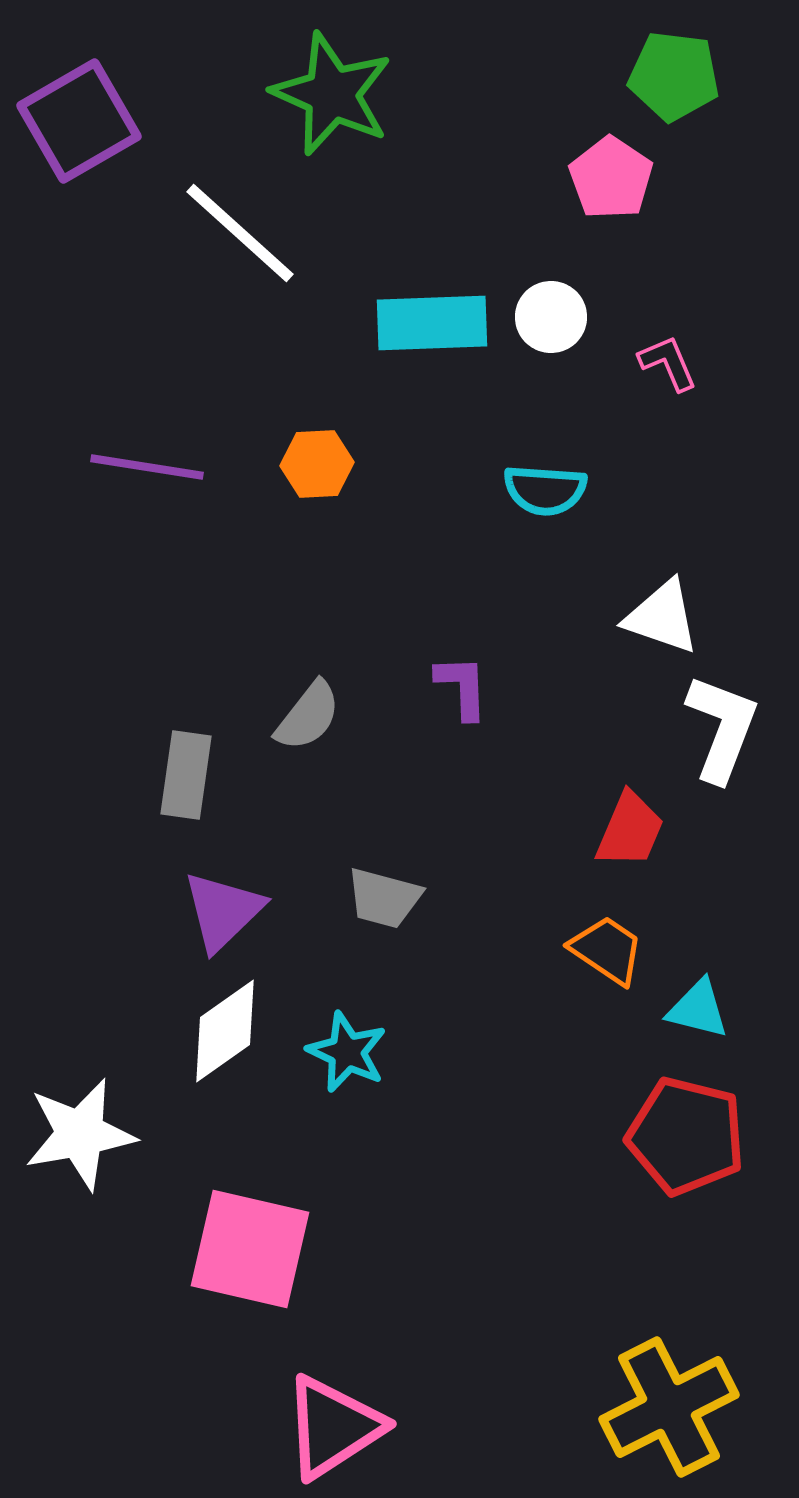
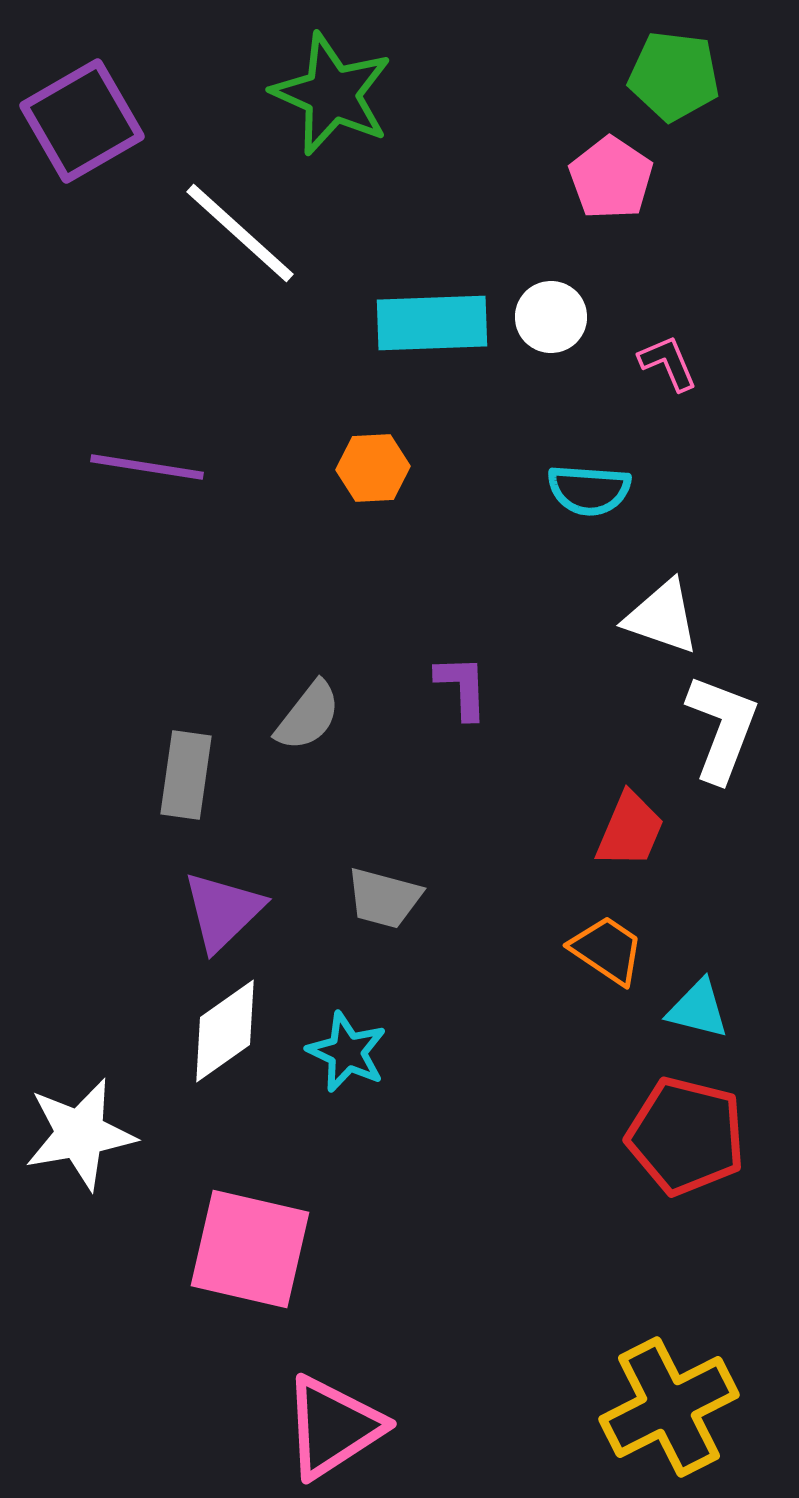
purple square: moved 3 px right
orange hexagon: moved 56 px right, 4 px down
cyan semicircle: moved 44 px right
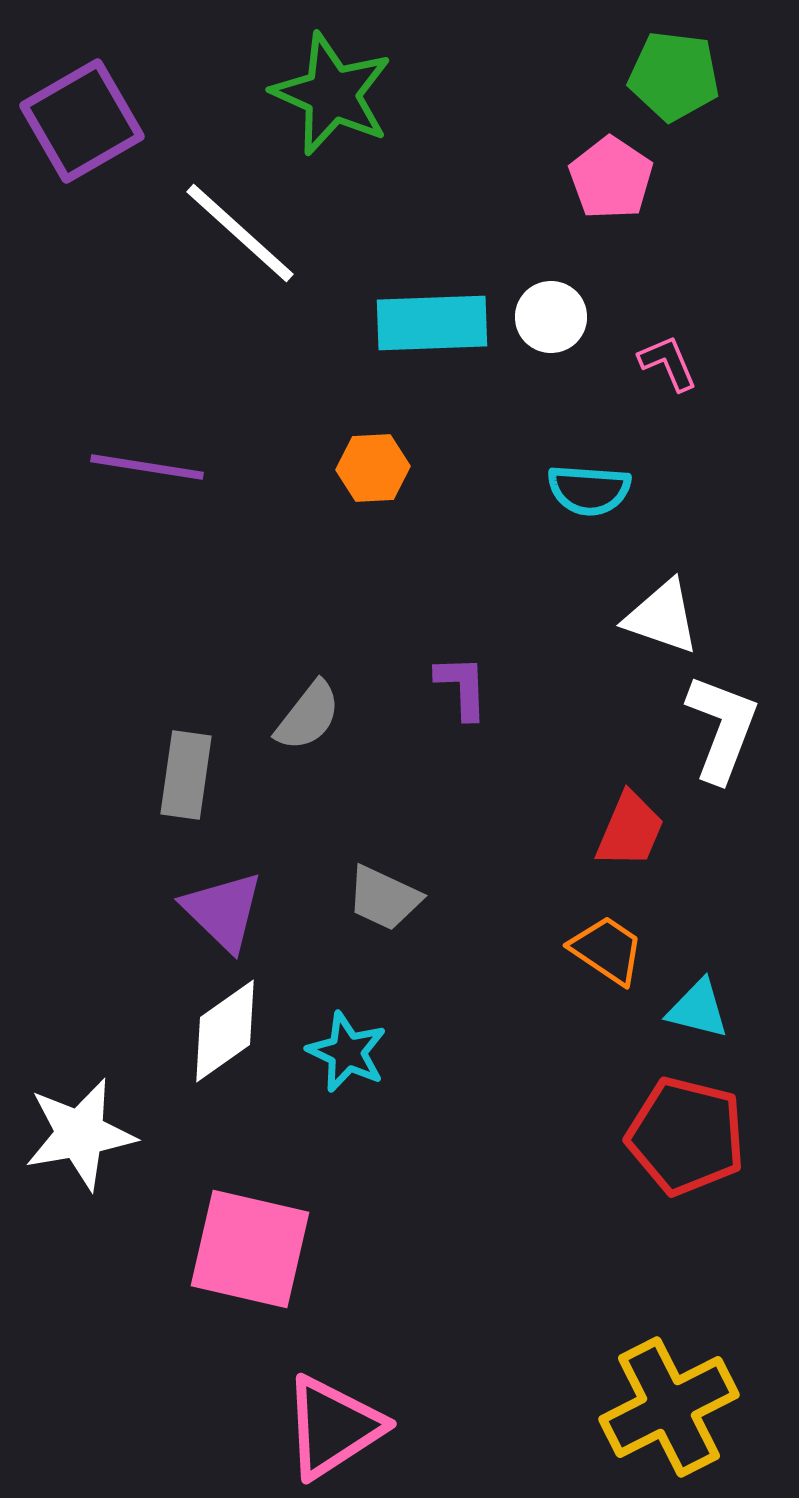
gray trapezoid: rotated 10 degrees clockwise
purple triangle: rotated 32 degrees counterclockwise
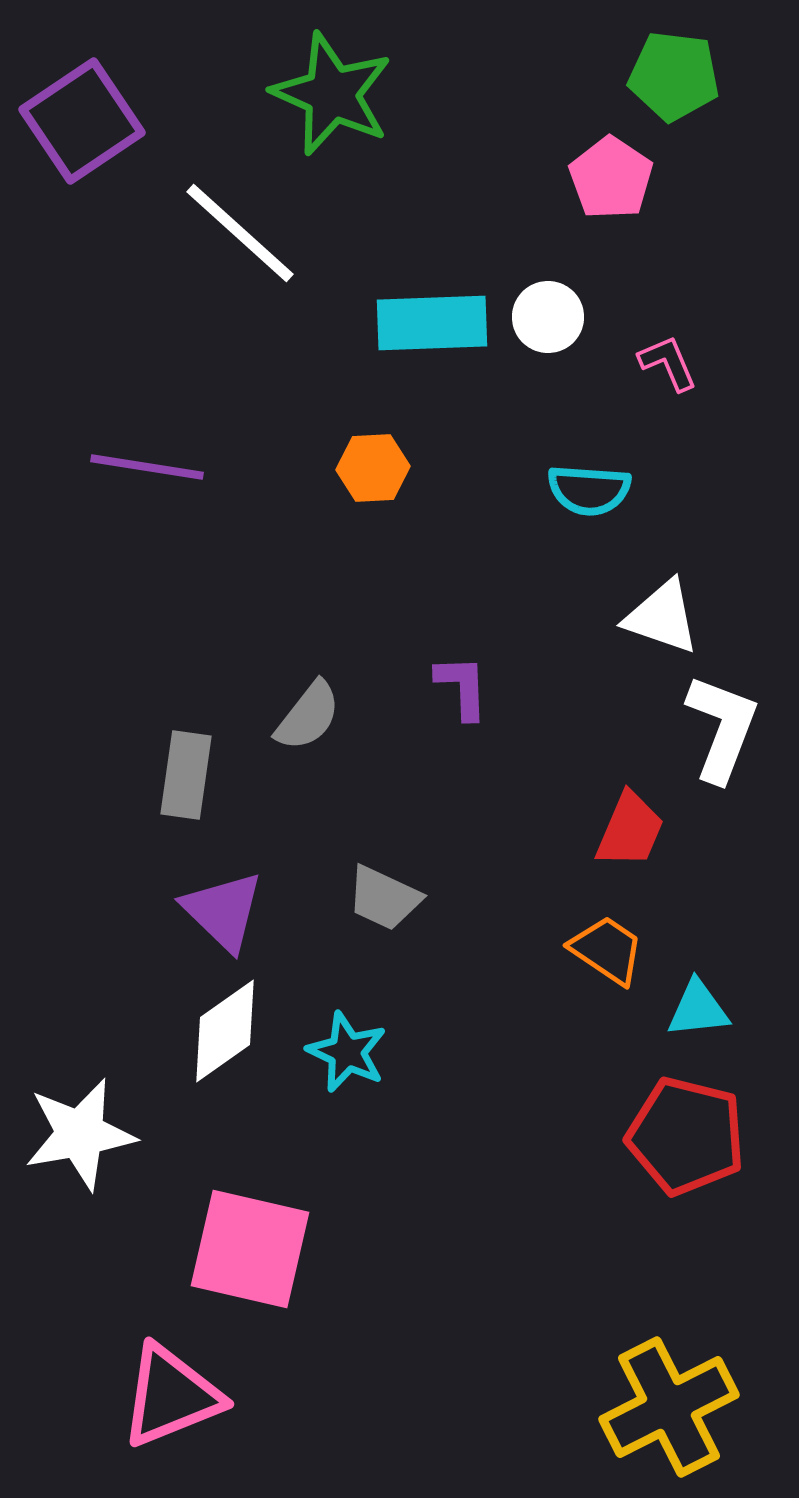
purple square: rotated 4 degrees counterclockwise
white circle: moved 3 px left
cyan triangle: rotated 20 degrees counterclockwise
pink triangle: moved 162 px left, 31 px up; rotated 11 degrees clockwise
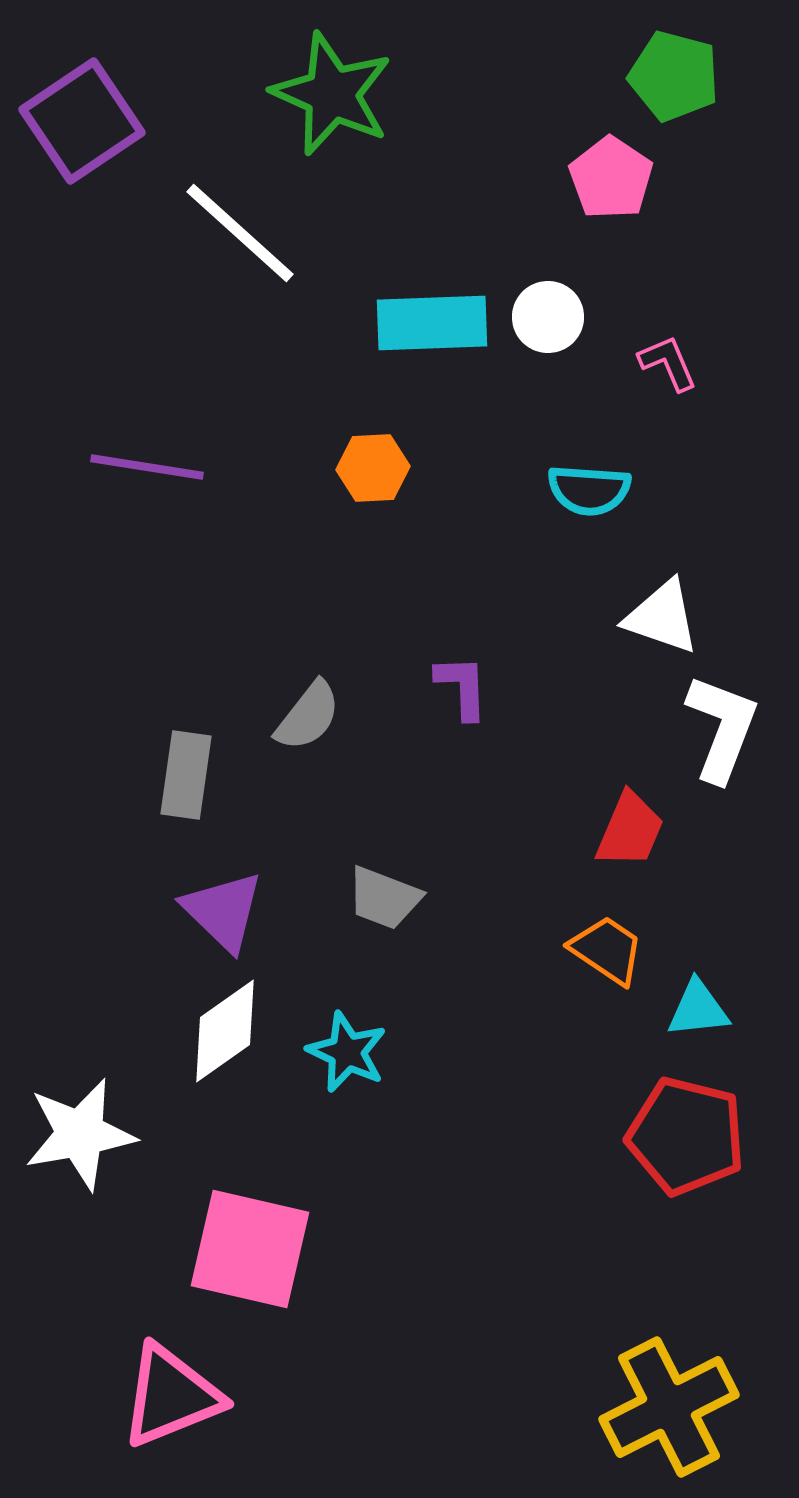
green pentagon: rotated 8 degrees clockwise
gray trapezoid: rotated 4 degrees counterclockwise
